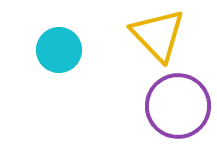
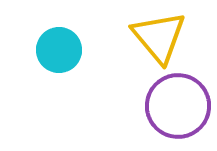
yellow triangle: moved 1 px right, 2 px down; rotated 4 degrees clockwise
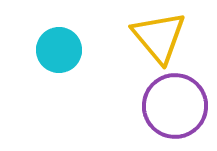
purple circle: moved 3 px left
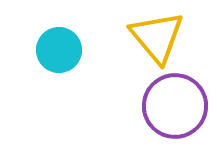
yellow triangle: moved 2 px left
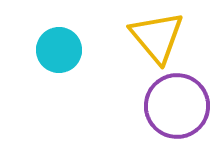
purple circle: moved 2 px right
